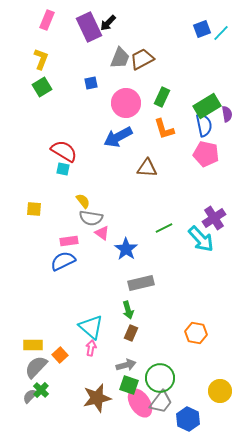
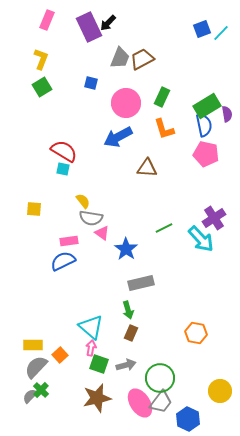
blue square at (91, 83): rotated 24 degrees clockwise
green square at (129, 385): moved 30 px left, 21 px up
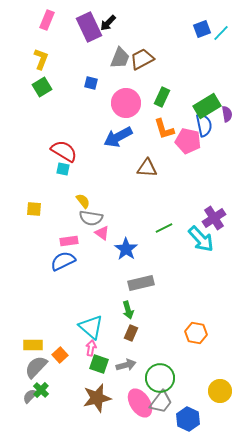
pink pentagon at (206, 154): moved 18 px left, 13 px up
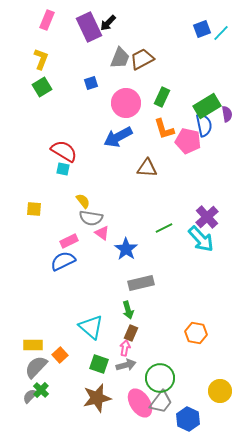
blue square at (91, 83): rotated 32 degrees counterclockwise
purple cross at (214, 218): moved 7 px left, 1 px up; rotated 10 degrees counterclockwise
pink rectangle at (69, 241): rotated 18 degrees counterclockwise
pink arrow at (91, 348): moved 34 px right
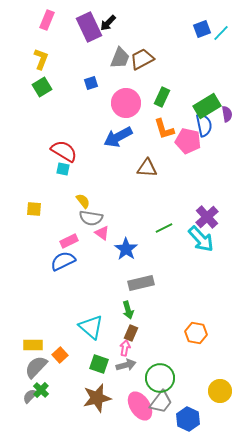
pink ellipse at (140, 403): moved 3 px down
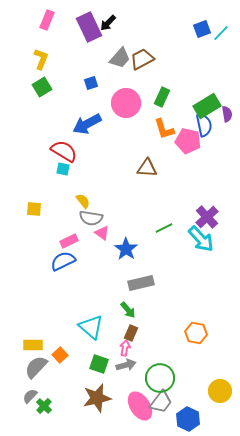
gray trapezoid at (120, 58): rotated 20 degrees clockwise
blue arrow at (118, 137): moved 31 px left, 13 px up
green arrow at (128, 310): rotated 24 degrees counterclockwise
green cross at (41, 390): moved 3 px right, 16 px down
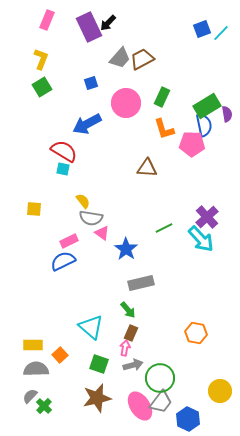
pink pentagon at (188, 141): moved 4 px right, 3 px down; rotated 10 degrees counterclockwise
gray arrow at (126, 365): moved 7 px right
gray semicircle at (36, 367): moved 2 px down; rotated 45 degrees clockwise
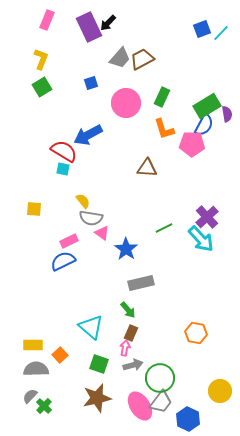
blue arrow at (87, 124): moved 1 px right, 11 px down
blue semicircle at (204, 125): rotated 40 degrees clockwise
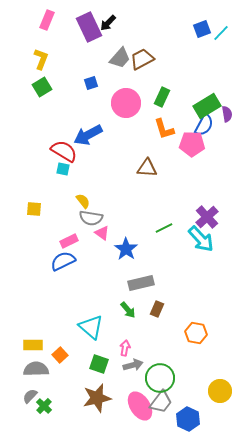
brown rectangle at (131, 333): moved 26 px right, 24 px up
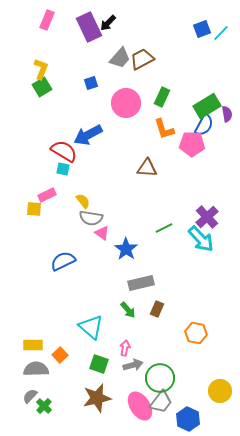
yellow L-shape at (41, 59): moved 10 px down
pink rectangle at (69, 241): moved 22 px left, 46 px up
